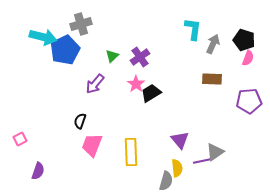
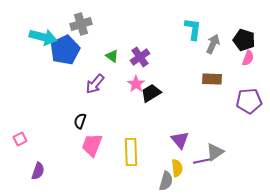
green triangle: rotated 40 degrees counterclockwise
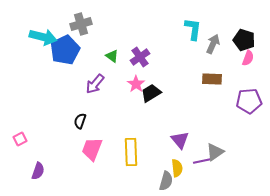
pink trapezoid: moved 4 px down
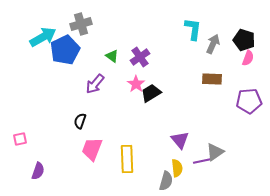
cyan arrow: rotated 44 degrees counterclockwise
pink square: rotated 16 degrees clockwise
yellow rectangle: moved 4 px left, 7 px down
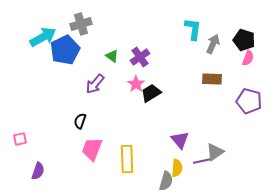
purple pentagon: rotated 20 degrees clockwise
yellow semicircle: rotated 12 degrees clockwise
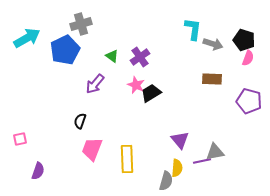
cyan arrow: moved 16 px left, 1 px down
gray arrow: rotated 84 degrees clockwise
pink star: moved 1 px down; rotated 12 degrees counterclockwise
gray triangle: rotated 24 degrees clockwise
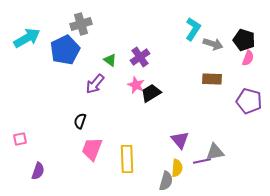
cyan L-shape: rotated 25 degrees clockwise
green triangle: moved 2 px left, 4 px down
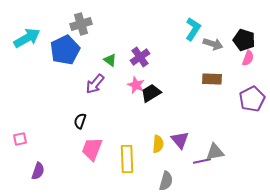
purple pentagon: moved 3 px right, 2 px up; rotated 30 degrees clockwise
yellow semicircle: moved 19 px left, 24 px up
